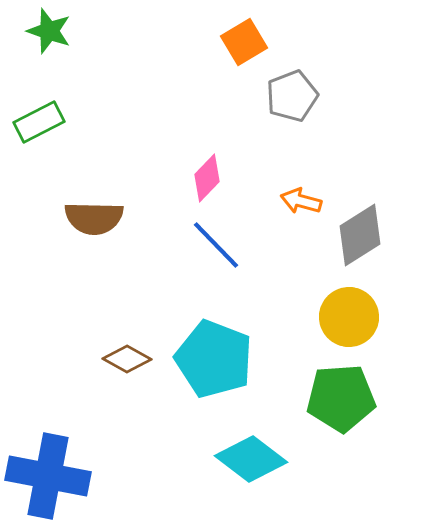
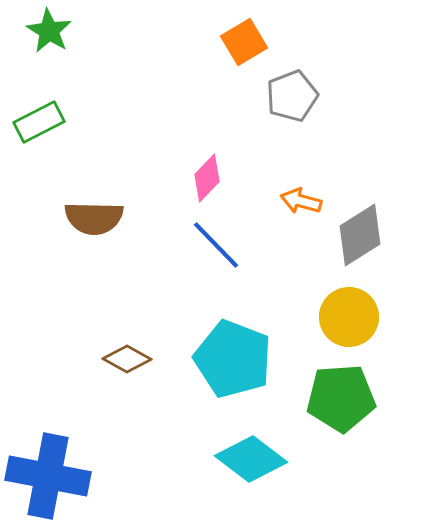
green star: rotated 12 degrees clockwise
cyan pentagon: moved 19 px right
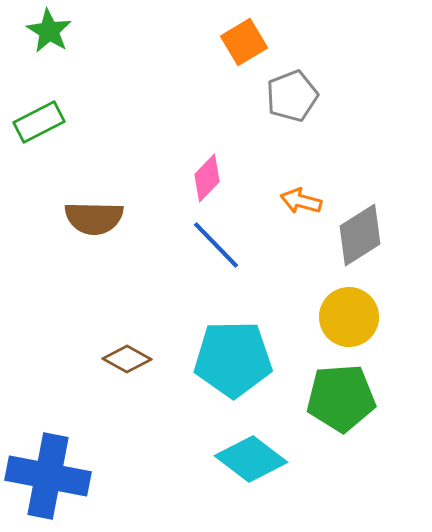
cyan pentagon: rotated 22 degrees counterclockwise
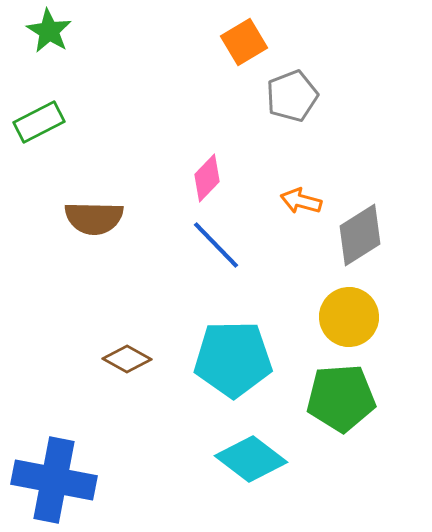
blue cross: moved 6 px right, 4 px down
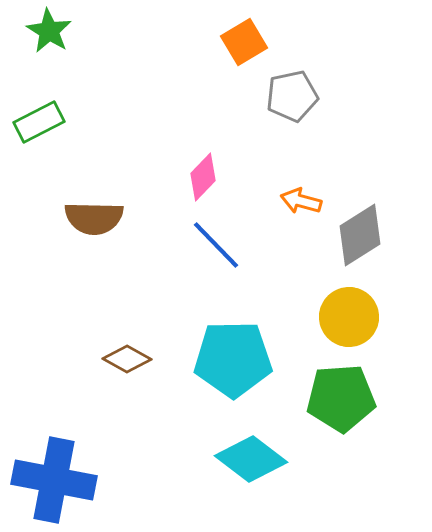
gray pentagon: rotated 9 degrees clockwise
pink diamond: moved 4 px left, 1 px up
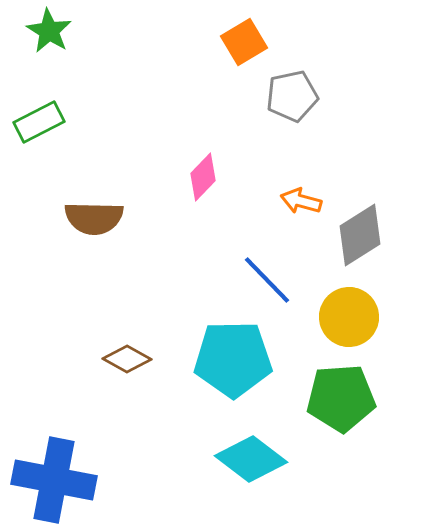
blue line: moved 51 px right, 35 px down
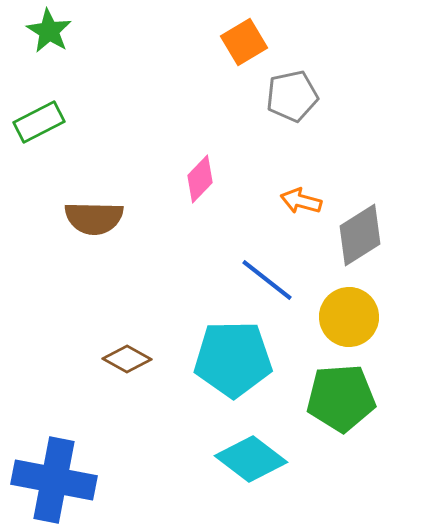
pink diamond: moved 3 px left, 2 px down
blue line: rotated 8 degrees counterclockwise
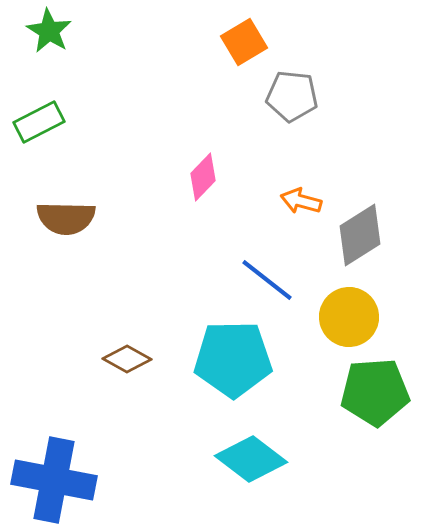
gray pentagon: rotated 18 degrees clockwise
pink diamond: moved 3 px right, 2 px up
brown semicircle: moved 28 px left
green pentagon: moved 34 px right, 6 px up
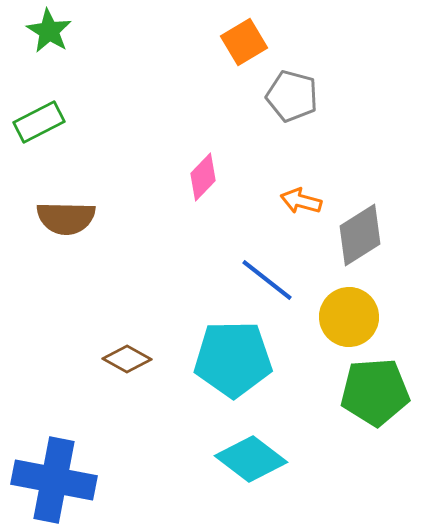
gray pentagon: rotated 9 degrees clockwise
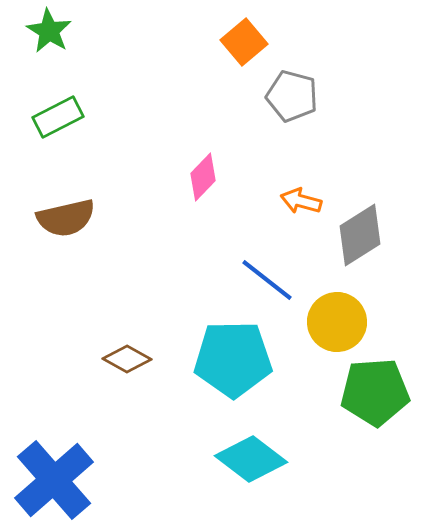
orange square: rotated 9 degrees counterclockwise
green rectangle: moved 19 px right, 5 px up
brown semicircle: rotated 14 degrees counterclockwise
yellow circle: moved 12 px left, 5 px down
blue cross: rotated 38 degrees clockwise
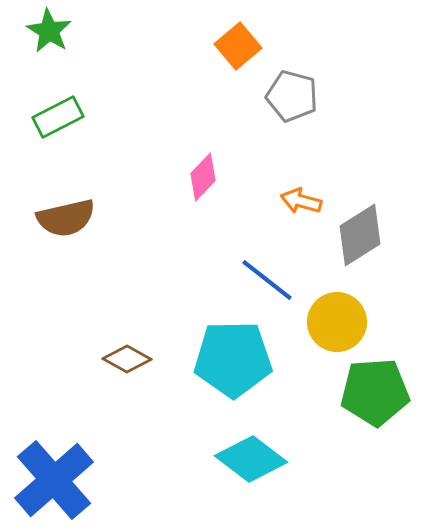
orange square: moved 6 px left, 4 px down
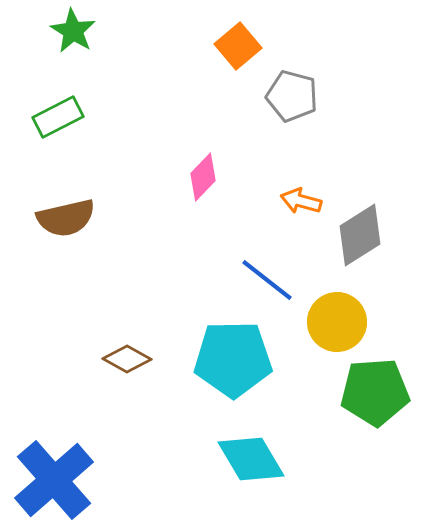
green star: moved 24 px right
cyan diamond: rotated 22 degrees clockwise
